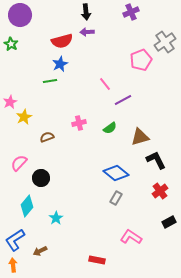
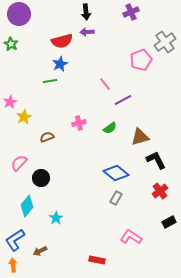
purple circle: moved 1 px left, 1 px up
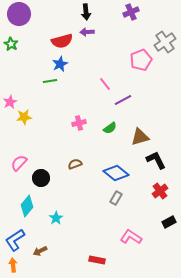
yellow star: rotated 21 degrees clockwise
brown semicircle: moved 28 px right, 27 px down
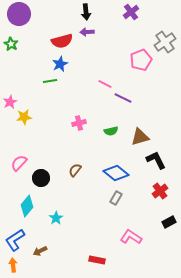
purple cross: rotated 14 degrees counterclockwise
pink line: rotated 24 degrees counterclockwise
purple line: moved 2 px up; rotated 54 degrees clockwise
green semicircle: moved 1 px right, 3 px down; rotated 24 degrees clockwise
brown semicircle: moved 6 px down; rotated 32 degrees counterclockwise
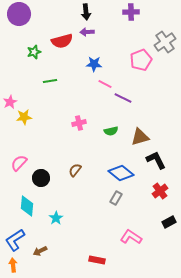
purple cross: rotated 35 degrees clockwise
green star: moved 23 px right, 8 px down; rotated 24 degrees clockwise
blue star: moved 34 px right; rotated 28 degrees clockwise
blue diamond: moved 5 px right
cyan diamond: rotated 35 degrees counterclockwise
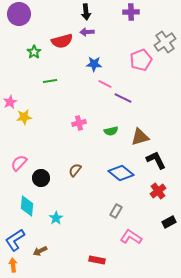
green star: rotated 16 degrees counterclockwise
red cross: moved 2 px left
gray rectangle: moved 13 px down
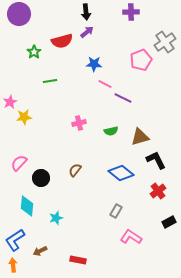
purple arrow: rotated 144 degrees clockwise
cyan star: rotated 16 degrees clockwise
red rectangle: moved 19 px left
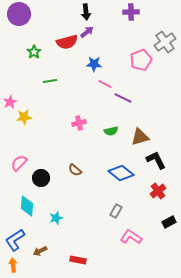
red semicircle: moved 5 px right, 1 px down
brown semicircle: rotated 88 degrees counterclockwise
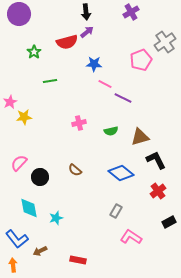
purple cross: rotated 28 degrees counterclockwise
black circle: moved 1 px left, 1 px up
cyan diamond: moved 2 px right, 2 px down; rotated 15 degrees counterclockwise
blue L-shape: moved 2 px right, 1 px up; rotated 95 degrees counterclockwise
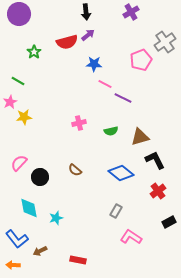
purple arrow: moved 1 px right, 3 px down
green line: moved 32 px left; rotated 40 degrees clockwise
black L-shape: moved 1 px left
orange arrow: rotated 80 degrees counterclockwise
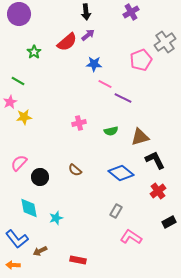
red semicircle: rotated 25 degrees counterclockwise
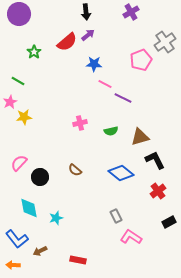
pink cross: moved 1 px right
gray rectangle: moved 5 px down; rotated 56 degrees counterclockwise
